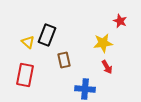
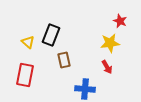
black rectangle: moved 4 px right
yellow star: moved 7 px right
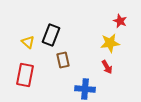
brown rectangle: moved 1 px left
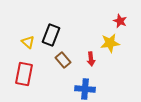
brown rectangle: rotated 28 degrees counterclockwise
red arrow: moved 16 px left, 8 px up; rotated 24 degrees clockwise
red rectangle: moved 1 px left, 1 px up
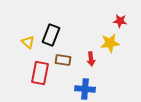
red star: rotated 16 degrees counterclockwise
brown rectangle: rotated 42 degrees counterclockwise
red rectangle: moved 16 px right, 1 px up
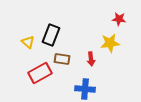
red star: moved 1 px left, 2 px up
brown rectangle: moved 1 px left, 1 px up
red rectangle: rotated 50 degrees clockwise
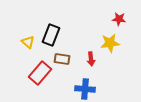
red rectangle: rotated 20 degrees counterclockwise
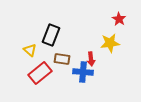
red star: rotated 24 degrees clockwise
yellow triangle: moved 2 px right, 8 px down
red rectangle: rotated 10 degrees clockwise
blue cross: moved 2 px left, 17 px up
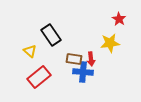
black rectangle: rotated 55 degrees counterclockwise
yellow triangle: moved 1 px down
brown rectangle: moved 12 px right
red rectangle: moved 1 px left, 4 px down
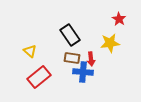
black rectangle: moved 19 px right
brown rectangle: moved 2 px left, 1 px up
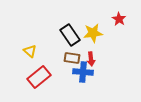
yellow star: moved 17 px left, 10 px up
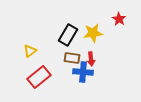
black rectangle: moved 2 px left; rotated 65 degrees clockwise
yellow triangle: rotated 40 degrees clockwise
